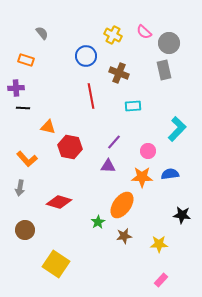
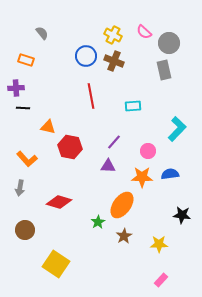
brown cross: moved 5 px left, 12 px up
brown star: rotated 21 degrees counterclockwise
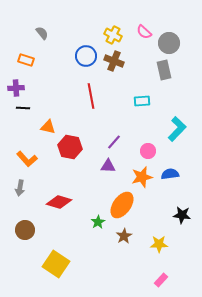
cyan rectangle: moved 9 px right, 5 px up
orange star: rotated 15 degrees counterclockwise
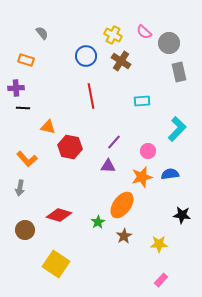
brown cross: moved 7 px right; rotated 12 degrees clockwise
gray rectangle: moved 15 px right, 2 px down
red diamond: moved 13 px down
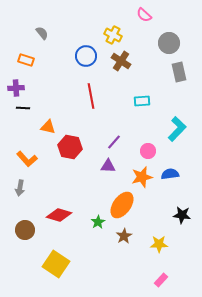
pink semicircle: moved 17 px up
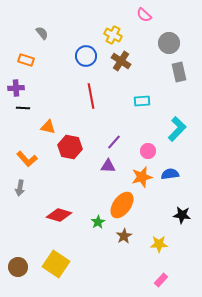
brown circle: moved 7 px left, 37 px down
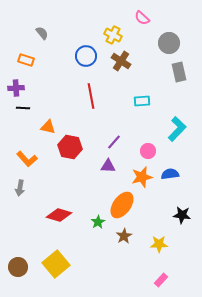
pink semicircle: moved 2 px left, 3 px down
yellow square: rotated 16 degrees clockwise
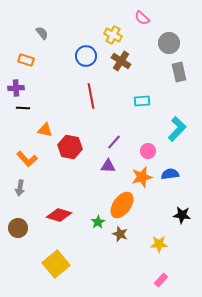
orange triangle: moved 3 px left, 3 px down
brown star: moved 4 px left, 2 px up; rotated 21 degrees counterclockwise
brown circle: moved 39 px up
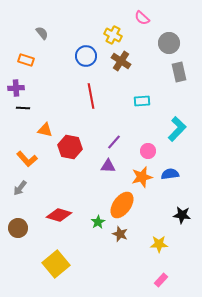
gray arrow: rotated 28 degrees clockwise
